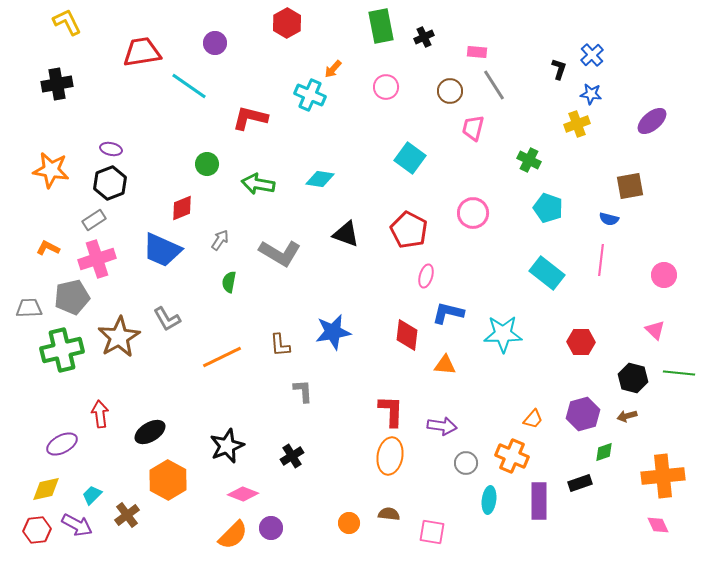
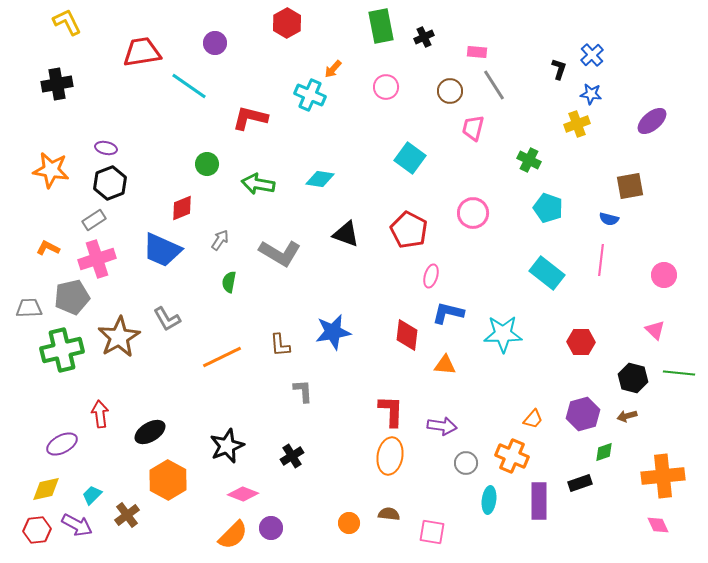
purple ellipse at (111, 149): moved 5 px left, 1 px up
pink ellipse at (426, 276): moved 5 px right
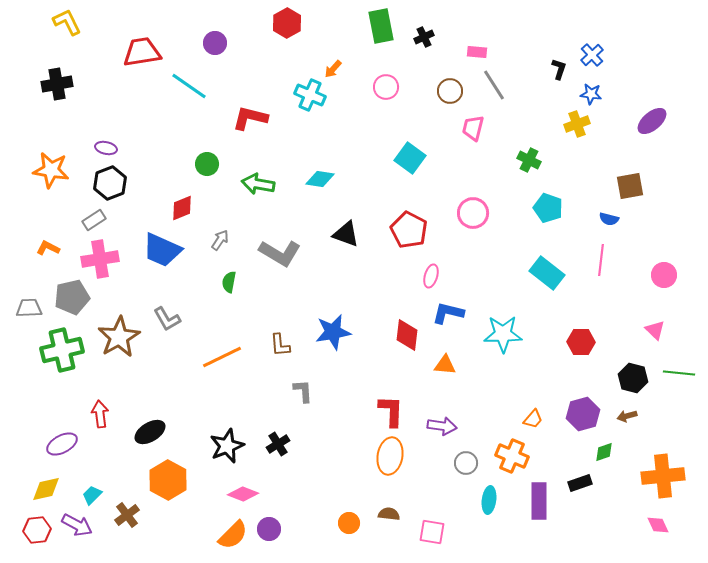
pink cross at (97, 259): moved 3 px right; rotated 9 degrees clockwise
black cross at (292, 456): moved 14 px left, 12 px up
purple circle at (271, 528): moved 2 px left, 1 px down
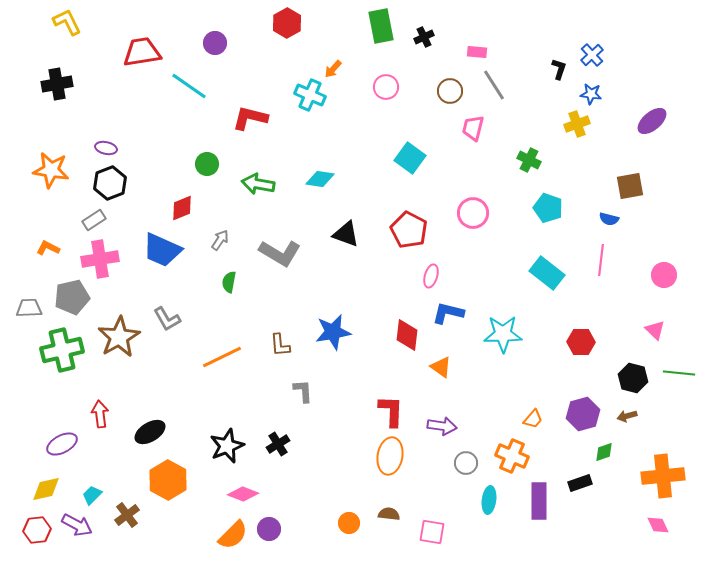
orange triangle at (445, 365): moved 4 px left, 2 px down; rotated 30 degrees clockwise
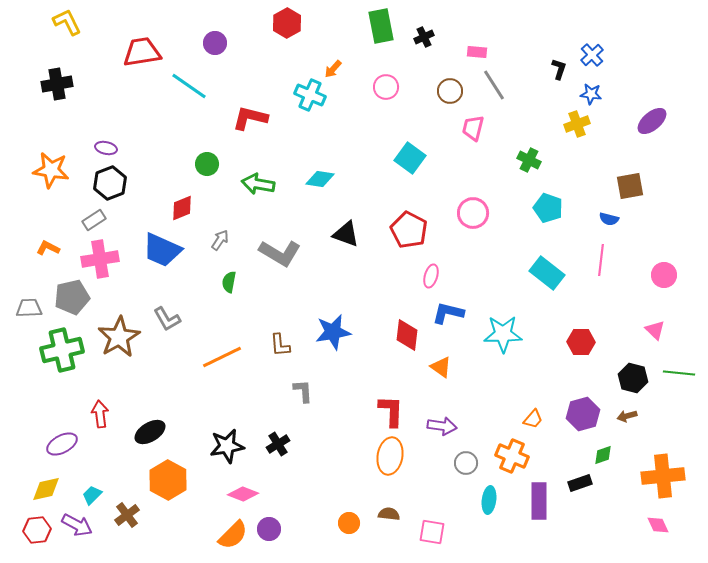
black star at (227, 446): rotated 12 degrees clockwise
green diamond at (604, 452): moved 1 px left, 3 px down
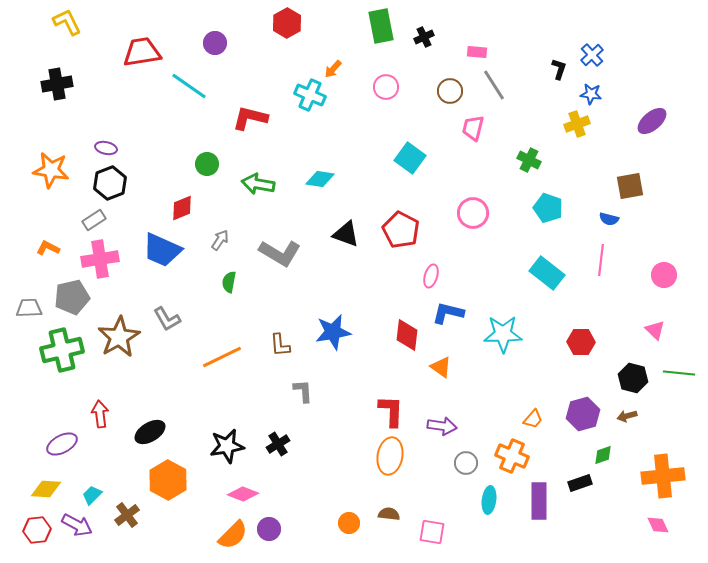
red pentagon at (409, 230): moved 8 px left
yellow diamond at (46, 489): rotated 16 degrees clockwise
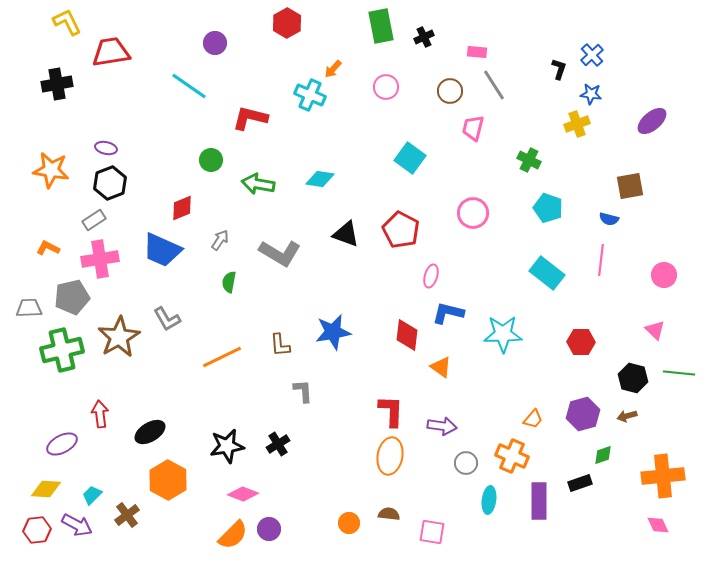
red trapezoid at (142, 52): moved 31 px left
green circle at (207, 164): moved 4 px right, 4 px up
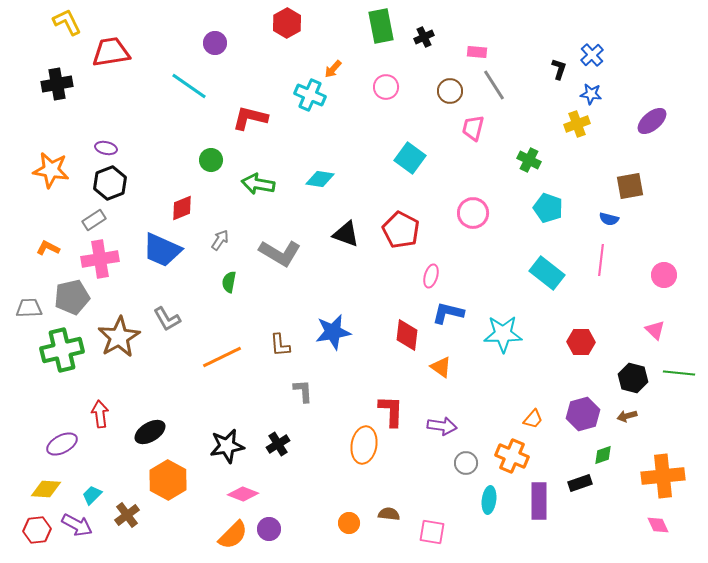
orange ellipse at (390, 456): moved 26 px left, 11 px up
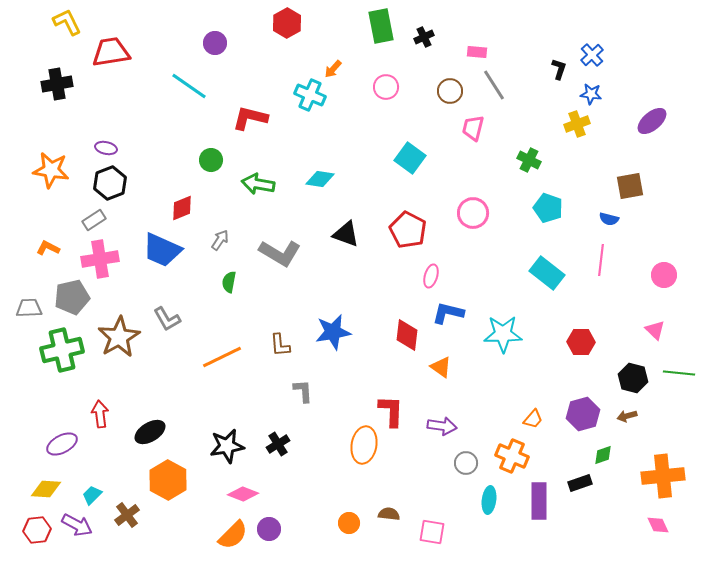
red pentagon at (401, 230): moved 7 px right
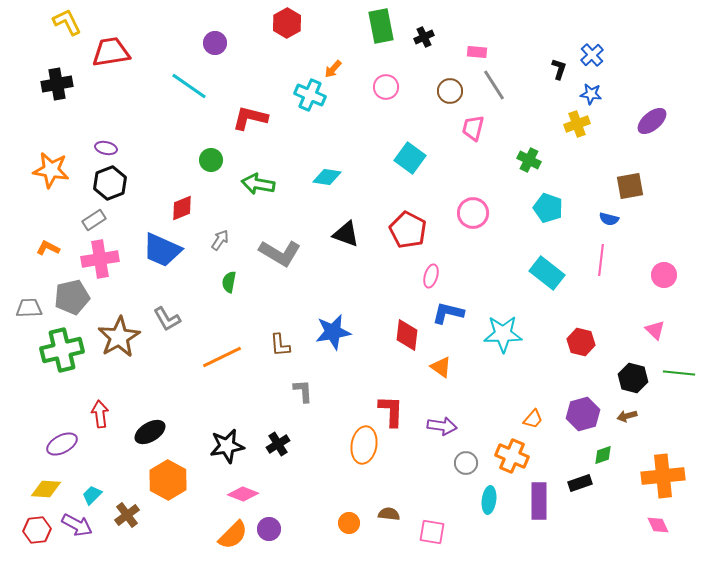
cyan diamond at (320, 179): moved 7 px right, 2 px up
red hexagon at (581, 342): rotated 12 degrees clockwise
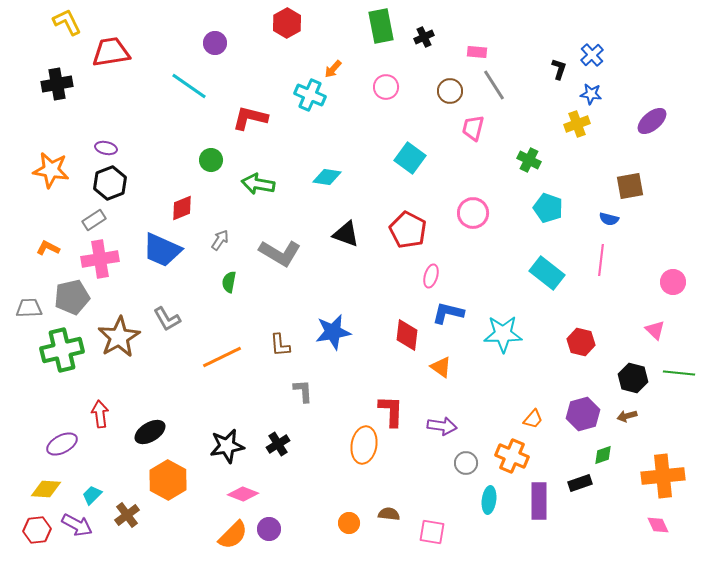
pink circle at (664, 275): moved 9 px right, 7 px down
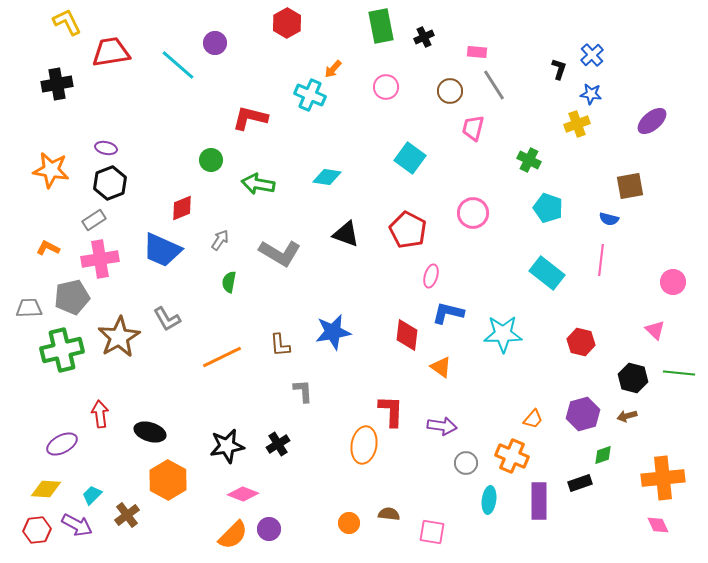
cyan line at (189, 86): moved 11 px left, 21 px up; rotated 6 degrees clockwise
black ellipse at (150, 432): rotated 48 degrees clockwise
orange cross at (663, 476): moved 2 px down
